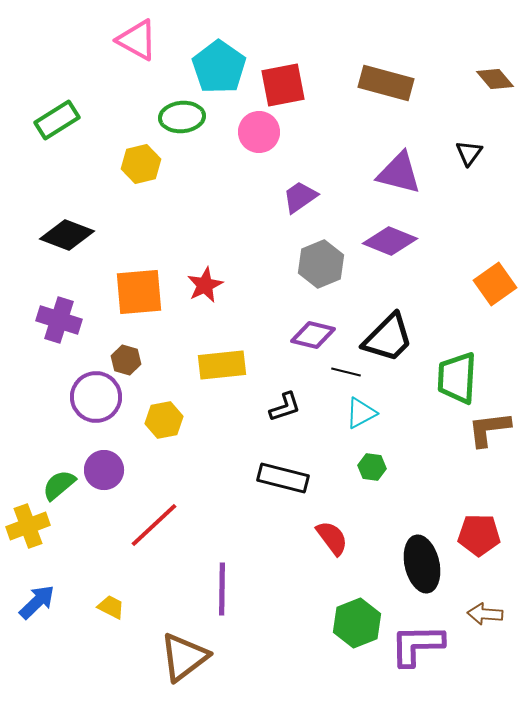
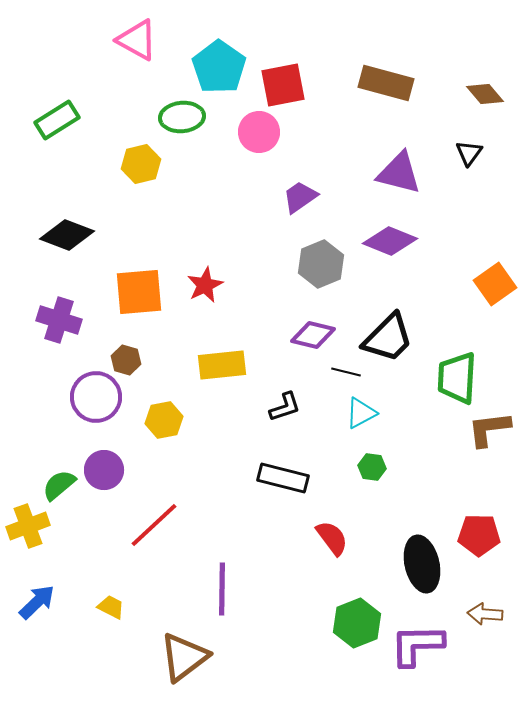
brown diamond at (495, 79): moved 10 px left, 15 px down
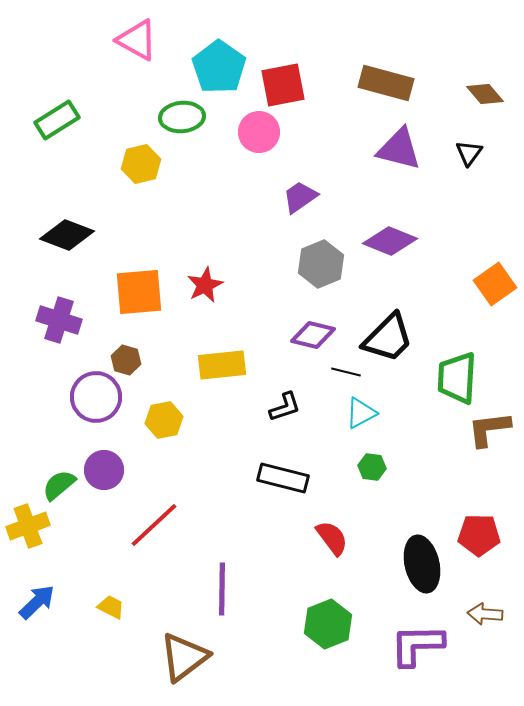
purple triangle at (399, 173): moved 24 px up
green hexagon at (357, 623): moved 29 px left, 1 px down
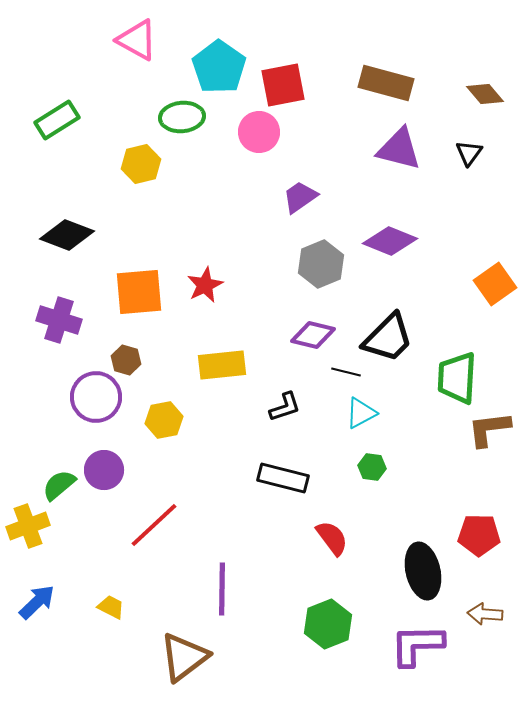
black ellipse at (422, 564): moved 1 px right, 7 px down
